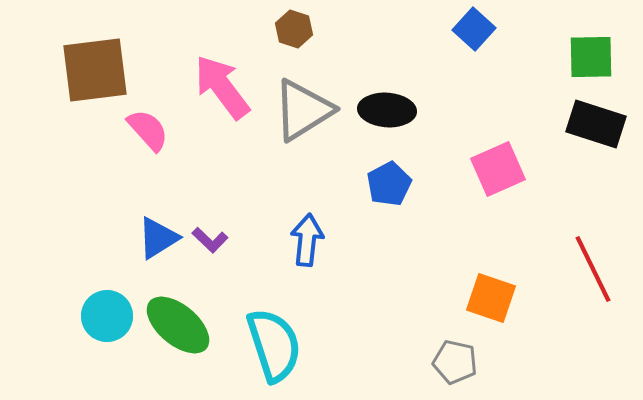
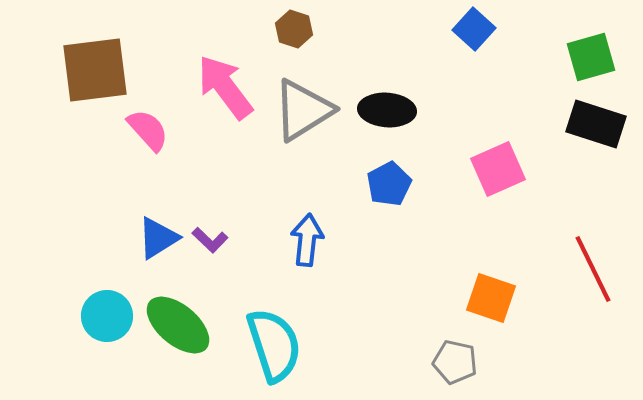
green square: rotated 15 degrees counterclockwise
pink arrow: moved 3 px right
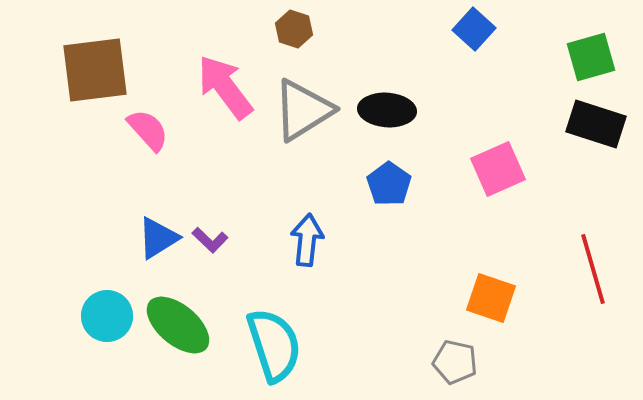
blue pentagon: rotated 9 degrees counterclockwise
red line: rotated 10 degrees clockwise
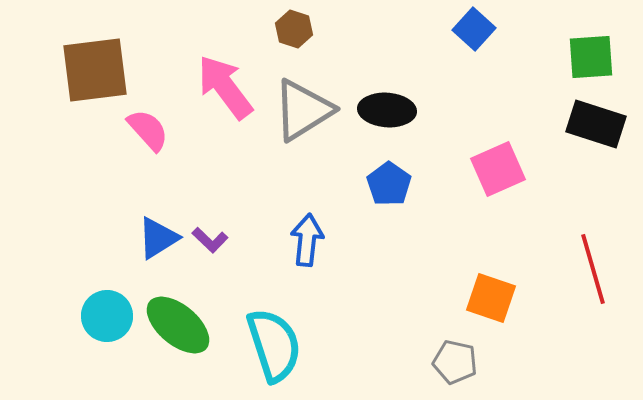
green square: rotated 12 degrees clockwise
